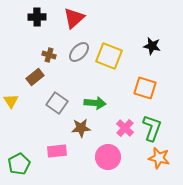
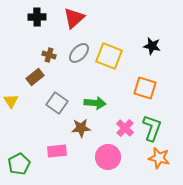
gray ellipse: moved 1 px down
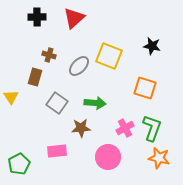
gray ellipse: moved 13 px down
brown rectangle: rotated 36 degrees counterclockwise
yellow triangle: moved 4 px up
pink cross: rotated 18 degrees clockwise
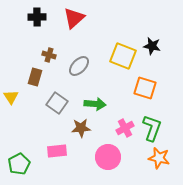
yellow square: moved 14 px right
green arrow: moved 1 px down
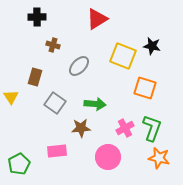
red triangle: moved 23 px right, 1 px down; rotated 10 degrees clockwise
brown cross: moved 4 px right, 10 px up
gray square: moved 2 px left
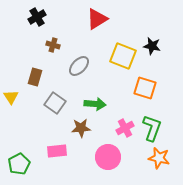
black cross: rotated 30 degrees counterclockwise
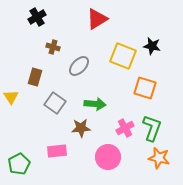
brown cross: moved 2 px down
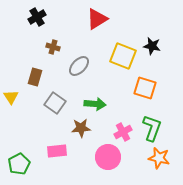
pink cross: moved 2 px left, 4 px down
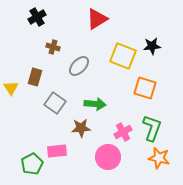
black star: rotated 18 degrees counterclockwise
yellow triangle: moved 9 px up
green pentagon: moved 13 px right
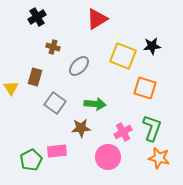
green pentagon: moved 1 px left, 4 px up
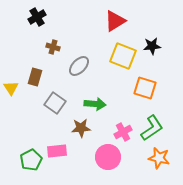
red triangle: moved 18 px right, 2 px down
green L-shape: rotated 36 degrees clockwise
